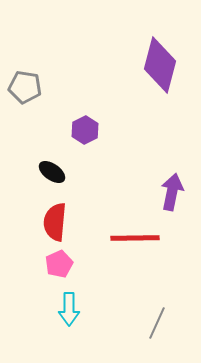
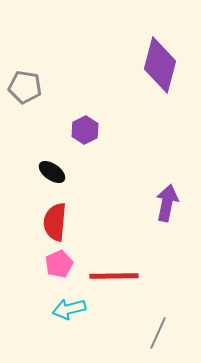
purple arrow: moved 5 px left, 11 px down
red line: moved 21 px left, 38 px down
cyan arrow: rotated 76 degrees clockwise
gray line: moved 1 px right, 10 px down
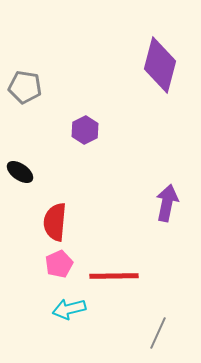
black ellipse: moved 32 px left
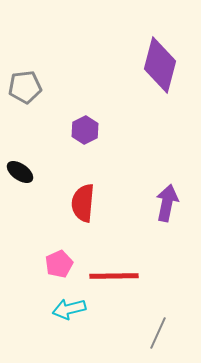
gray pentagon: rotated 16 degrees counterclockwise
red semicircle: moved 28 px right, 19 px up
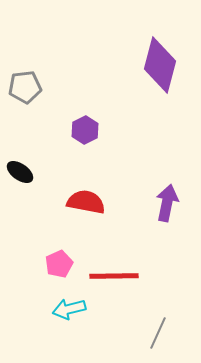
red semicircle: moved 3 px right, 1 px up; rotated 96 degrees clockwise
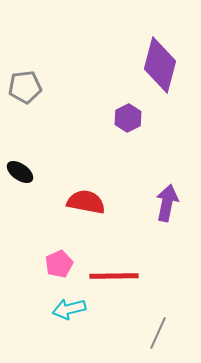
purple hexagon: moved 43 px right, 12 px up
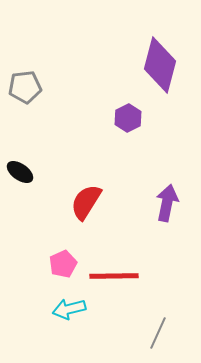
red semicircle: rotated 69 degrees counterclockwise
pink pentagon: moved 4 px right
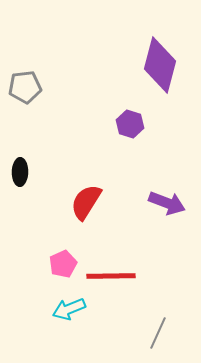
purple hexagon: moved 2 px right, 6 px down; rotated 16 degrees counterclockwise
black ellipse: rotated 56 degrees clockwise
purple arrow: rotated 99 degrees clockwise
red line: moved 3 px left
cyan arrow: rotated 8 degrees counterclockwise
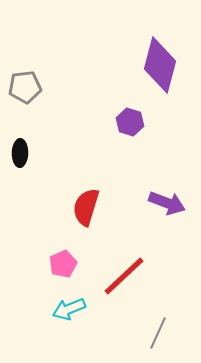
purple hexagon: moved 2 px up
black ellipse: moved 19 px up
red semicircle: moved 5 px down; rotated 15 degrees counterclockwise
red line: moved 13 px right; rotated 42 degrees counterclockwise
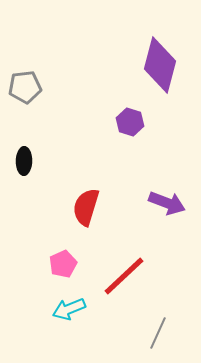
black ellipse: moved 4 px right, 8 px down
